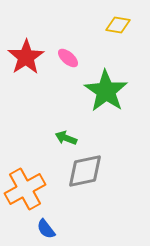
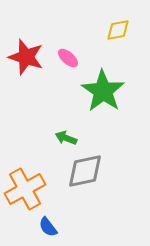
yellow diamond: moved 5 px down; rotated 20 degrees counterclockwise
red star: rotated 21 degrees counterclockwise
green star: moved 3 px left
blue semicircle: moved 2 px right, 2 px up
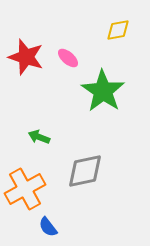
green arrow: moved 27 px left, 1 px up
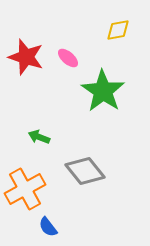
gray diamond: rotated 63 degrees clockwise
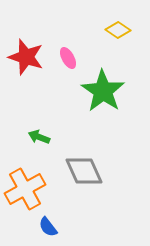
yellow diamond: rotated 45 degrees clockwise
pink ellipse: rotated 20 degrees clockwise
gray diamond: moved 1 px left; rotated 15 degrees clockwise
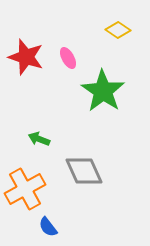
green arrow: moved 2 px down
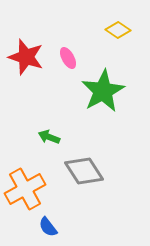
green star: rotated 9 degrees clockwise
green arrow: moved 10 px right, 2 px up
gray diamond: rotated 9 degrees counterclockwise
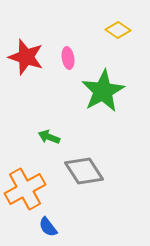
pink ellipse: rotated 20 degrees clockwise
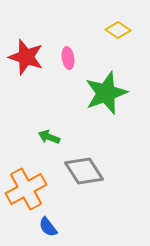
green star: moved 3 px right, 2 px down; rotated 9 degrees clockwise
orange cross: moved 1 px right
